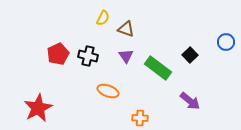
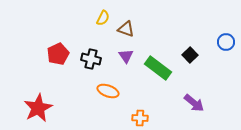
black cross: moved 3 px right, 3 px down
purple arrow: moved 4 px right, 2 px down
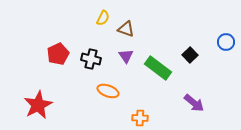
red star: moved 3 px up
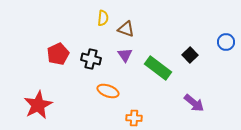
yellow semicircle: rotated 21 degrees counterclockwise
purple triangle: moved 1 px left, 1 px up
orange cross: moved 6 px left
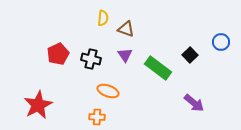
blue circle: moved 5 px left
orange cross: moved 37 px left, 1 px up
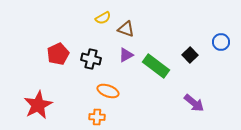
yellow semicircle: rotated 56 degrees clockwise
purple triangle: moved 1 px right; rotated 35 degrees clockwise
green rectangle: moved 2 px left, 2 px up
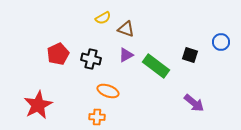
black square: rotated 28 degrees counterclockwise
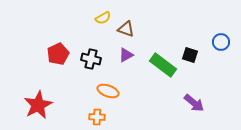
green rectangle: moved 7 px right, 1 px up
